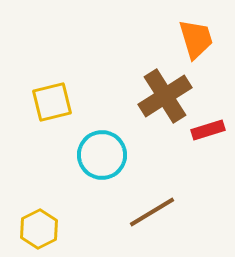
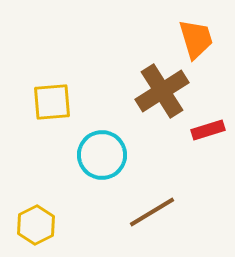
brown cross: moved 3 px left, 5 px up
yellow square: rotated 9 degrees clockwise
yellow hexagon: moved 3 px left, 4 px up
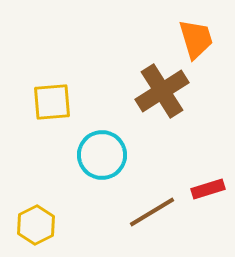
red rectangle: moved 59 px down
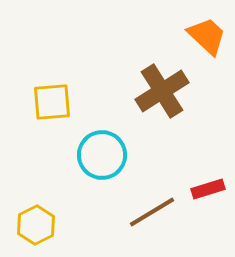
orange trapezoid: moved 11 px right, 3 px up; rotated 30 degrees counterclockwise
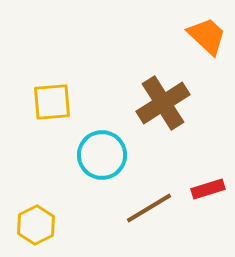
brown cross: moved 1 px right, 12 px down
brown line: moved 3 px left, 4 px up
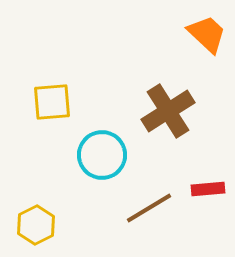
orange trapezoid: moved 2 px up
brown cross: moved 5 px right, 8 px down
red rectangle: rotated 12 degrees clockwise
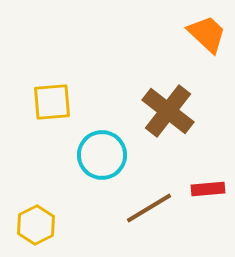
brown cross: rotated 20 degrees counterclockwise
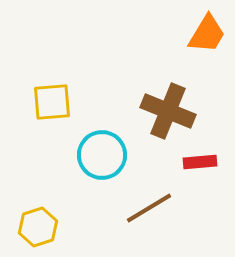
orange trapezoid: rotated 78 degrees clockwise
brown cross: rotated 16 degrees counterclockwise
red rectangle: moved 8 px left, 27 px up
yellow hexagon: moved 2 px right, 2 px down; rotated 9 degrees clockwise
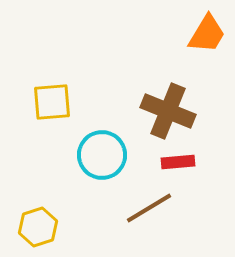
red rectangle: moved 22 px left
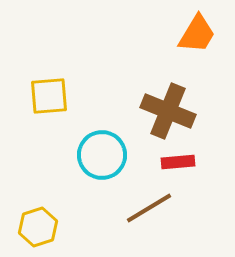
orange trapezoid: moved 10 px left
yellow square: moved 3 px left, 6 px up
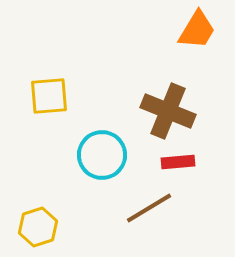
orange trapezoid: moved 4 px up
